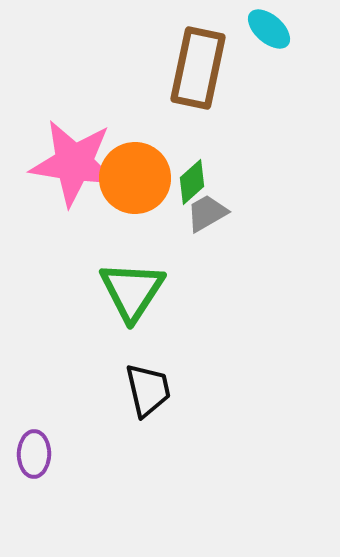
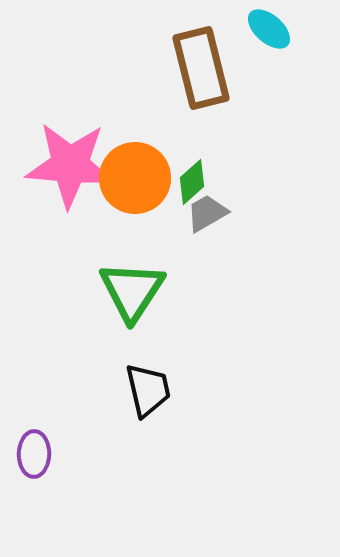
brown rectangle: moved 3 px right; rotated 26 degrees counterclockwise
pink star: moved 4 px left, 2 px down; rotated 4 degrees counterclockwise
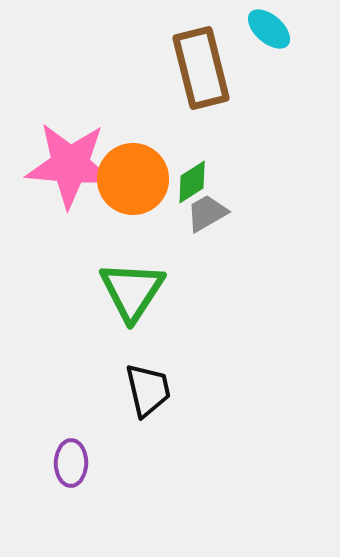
orange circle: moved 2 px left, 1 px down
green diamond: rotated 9 degrees clockwise
purple ellipse: moved 37 px right, 9 px down
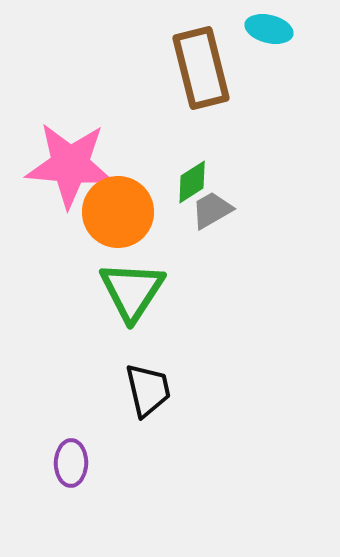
cyan ellipse: rotated 27 degrees counterclockwise
orange circle: moved 15 px left, 33 px down
gray trapezoid: moved 5 px right, 3 px up
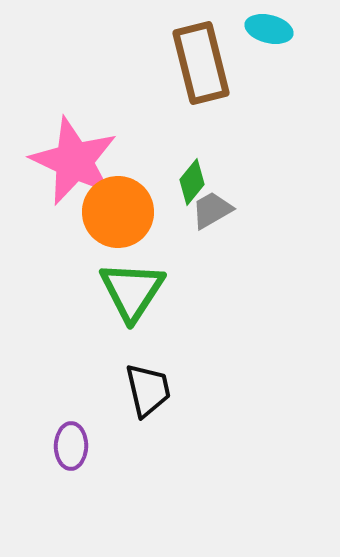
brown rectangle: moved 5 px up
pink star: moved 4 px right, 4 px up; rotated 20 degrees clockwise
green diamond: rotated 18 degrees counterclockwise
purple ellipse: moved 17 px up
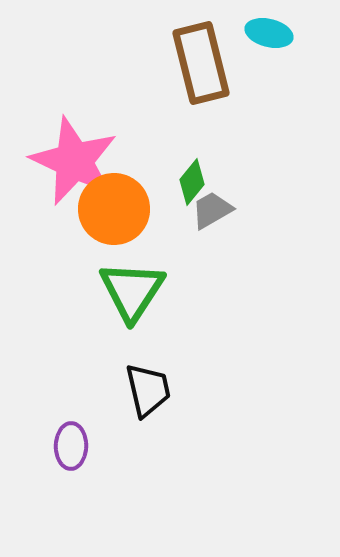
cyan ellipse: moved 4 px down
orange circle: moved 4 px left, 3 px up
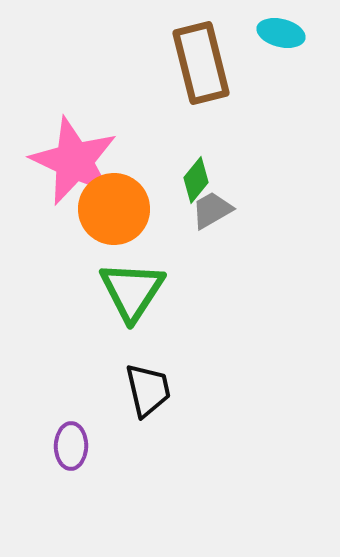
cyan ellipse: moved 12 px right
green diamond: moved 4 px right, 2 px up
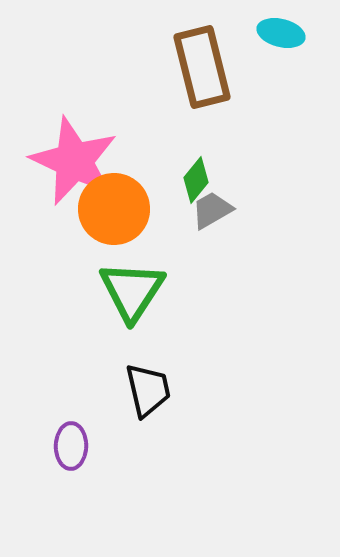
brown rectangle: moved 1 px right, 4 px down
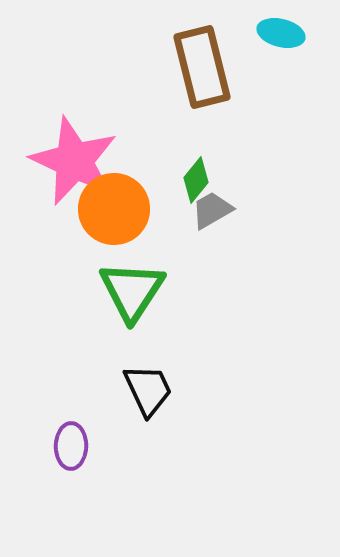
black trapezoid: rotated 12 degrees counterclockwise
